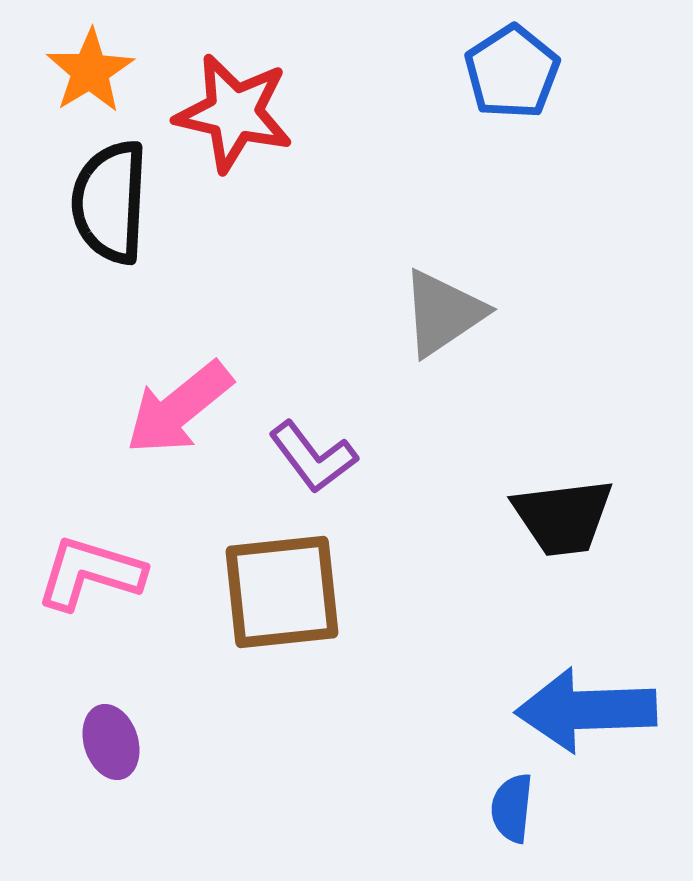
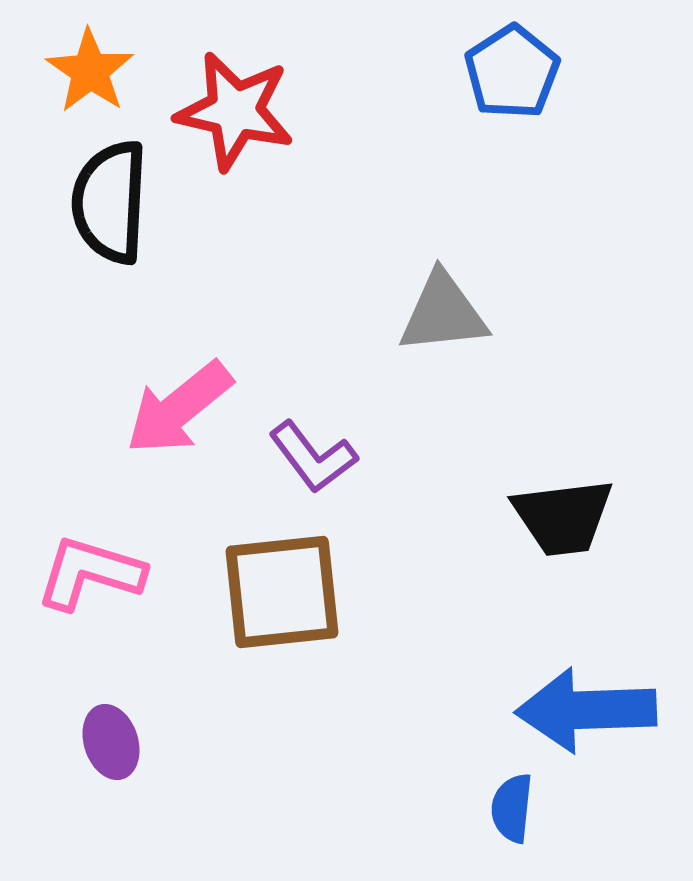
orange star: rotated 6 degrees counterclockwise
red star: moved 1 px right, 2 px up
gray triangle: rotated 28 degrees clockwise
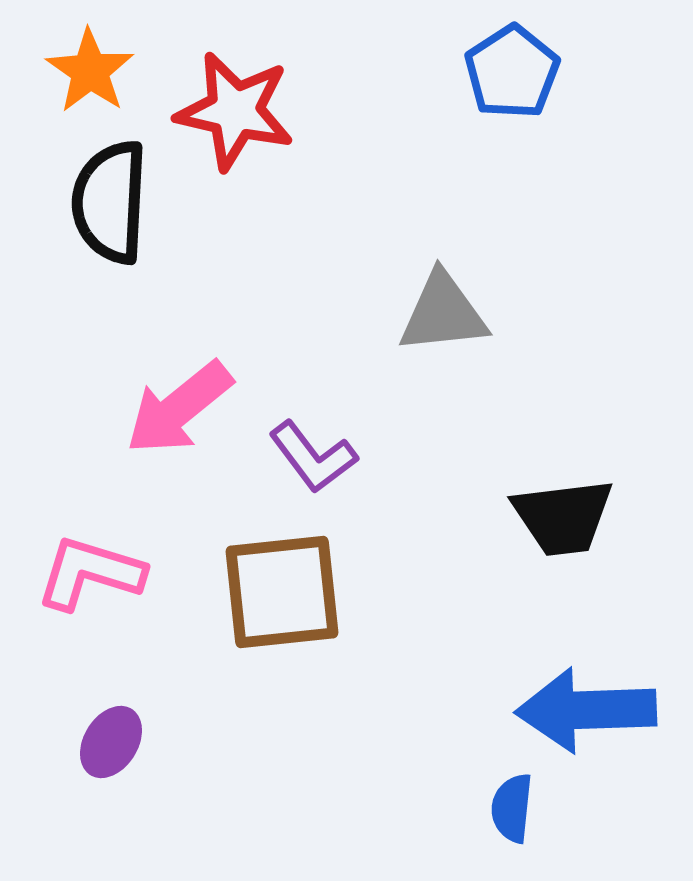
purple ellipse: rotated 50 degrees clockwise
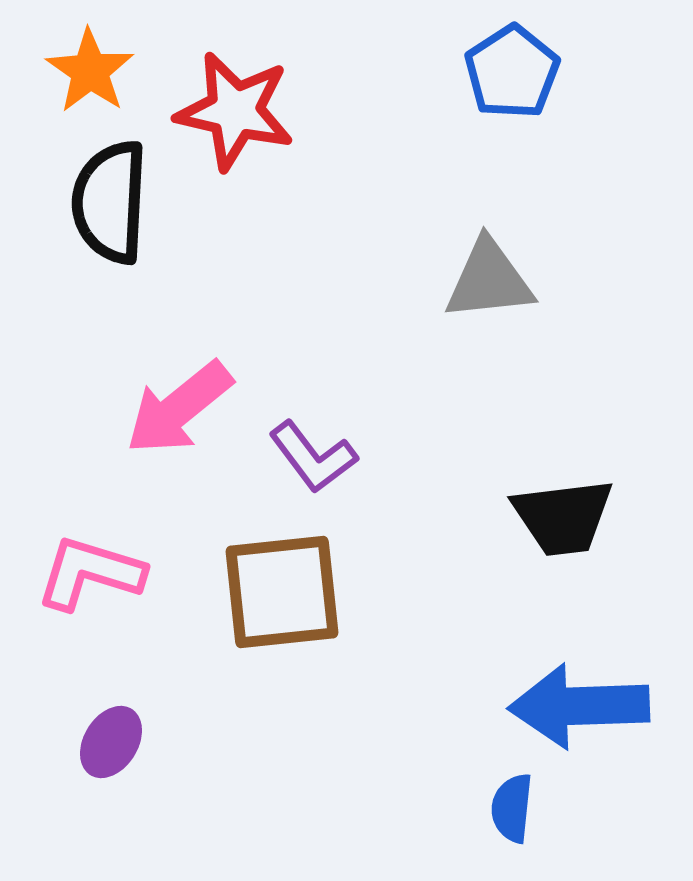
gray triangle: moved 46 px right, 33 px up
blue arrow: moved 7 px left, 4 px up
